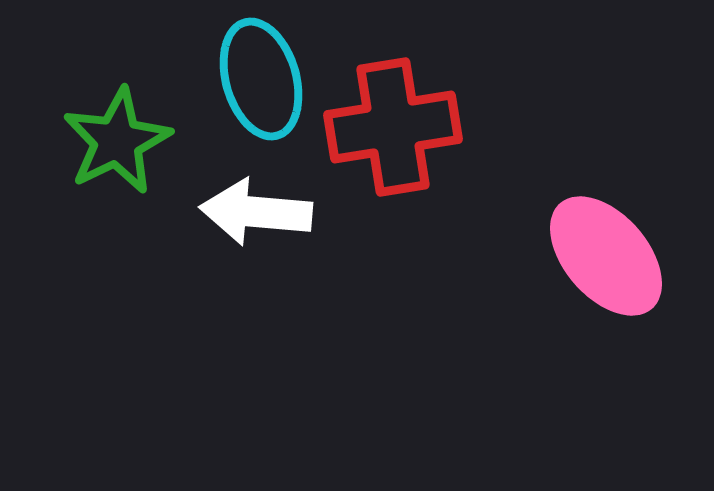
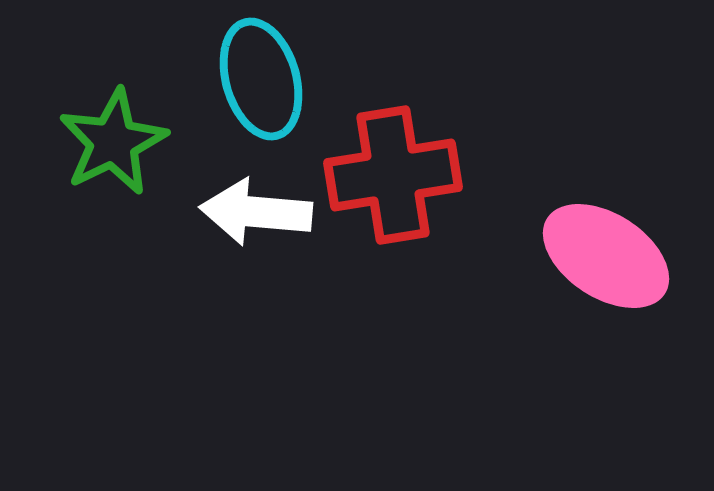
red cross: moved 48 px down
green star: moved 4 px left, 1 px down
pink ellipse: rotated 16 degrees counterclockwise
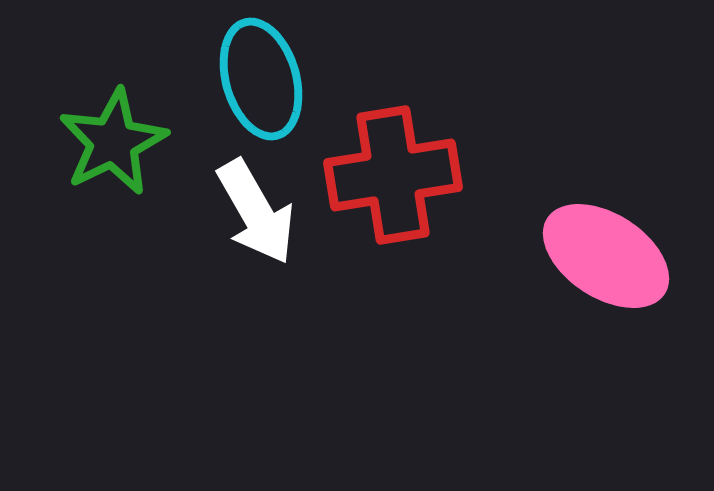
white arrow: rotated 125 degrees counterclockwise
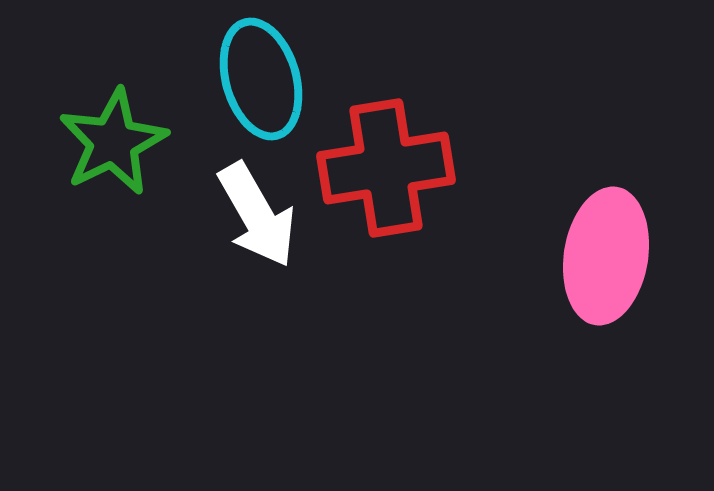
red cross: moved 7 px left, 7 px up
white arrow: moved 1 px right, 3 px down
pink ellipse: rotated 66 degrees clockwise
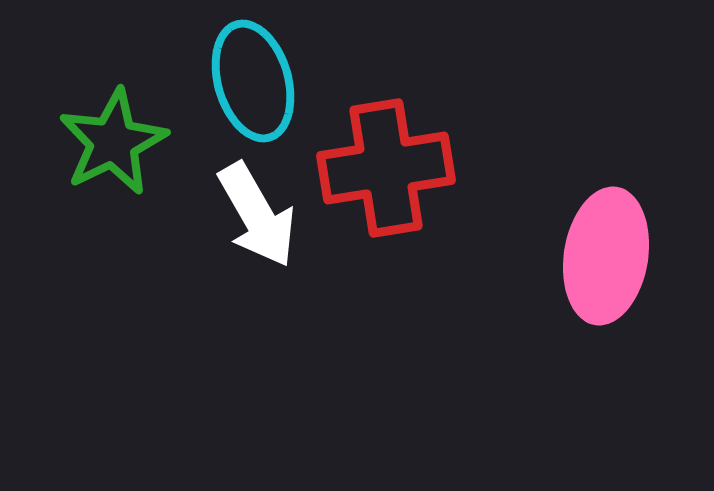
cyan ellipse: moved 8 px left, 2 px down
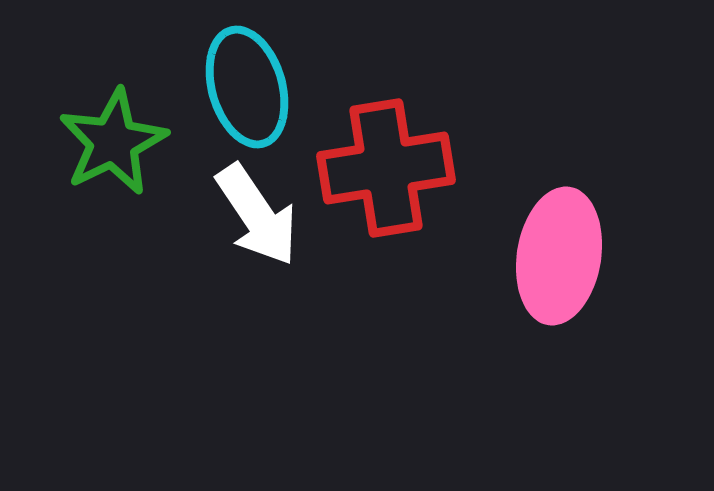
cyan ellipse: moved 6 px left, 6 px down
white arrow: rotated 4 degrees counterclockwise
pink ellipse: moved 47 px left
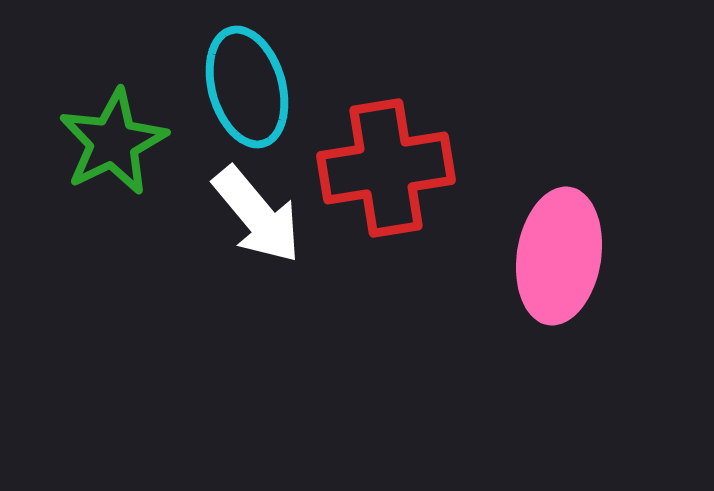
white arrow: rotated 6 degrees counterclockwise
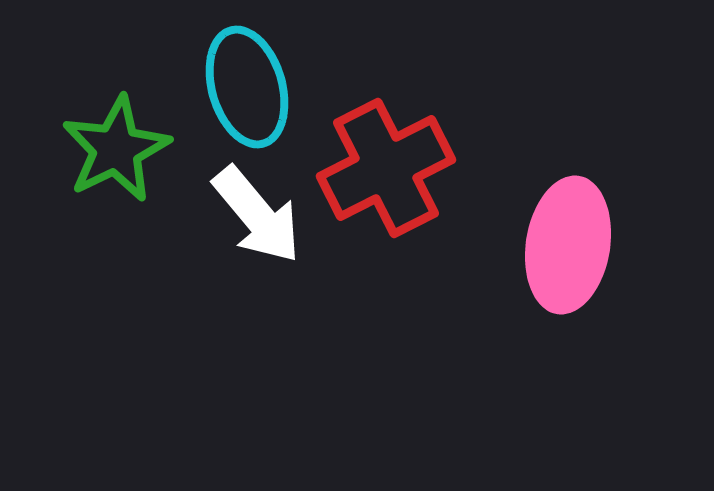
green star: moved 3 px right, 7 px down
red cross: rotated 18 degrees counterclockwise
pink ellipse: moved 9 px right, 11 px up
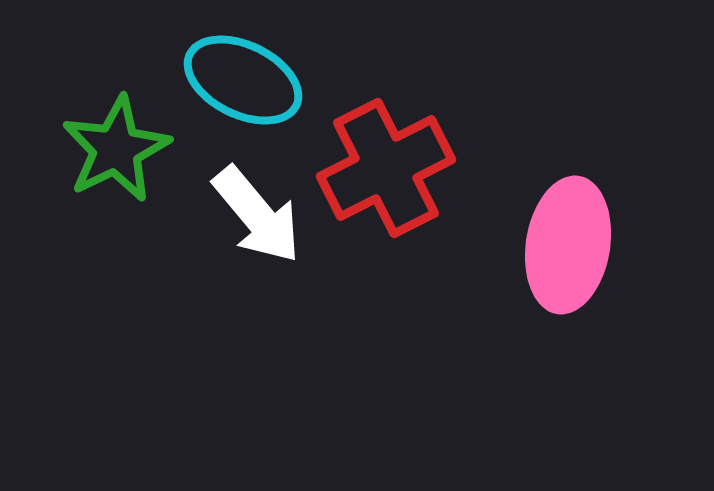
cyan ellipse: moved 4 px left, 7 px up; rotated 48 degrees counterclockwise
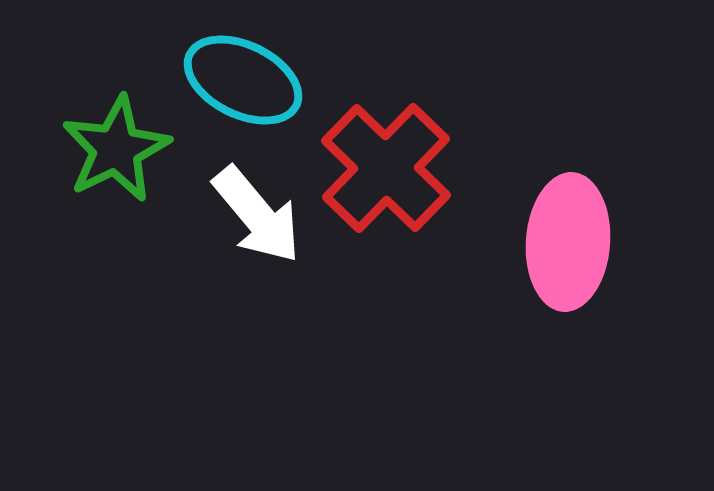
red cross: rotated 19 degrees counterclockwise
pink ellipse: moved 3 px up; rotated 5 degrees counterclockwise
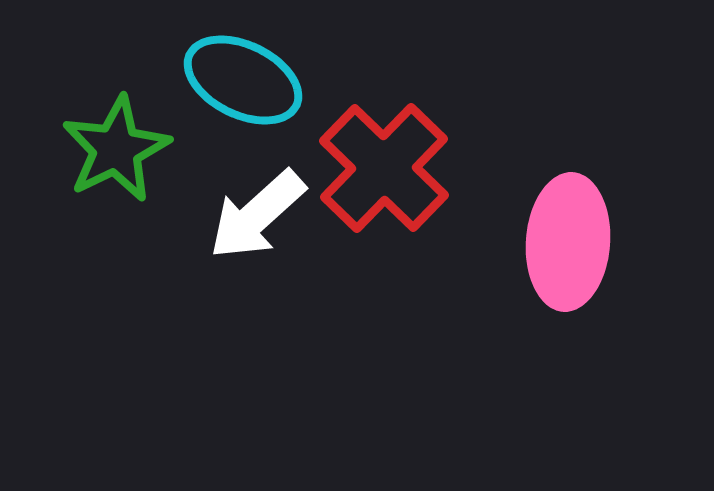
red cross: moved 2 px left
white arrow: rotated 88 degrees clockwise
